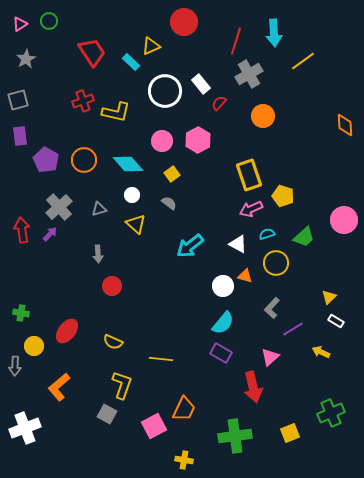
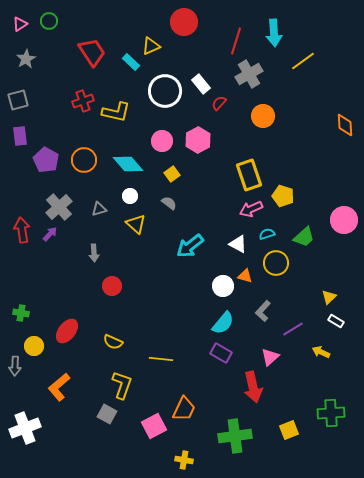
white circle at (132, 195): moved 2 px left, 1 px down
gray arrow at (98, 254): moved 4 px left, 1 px up
gray L-shape at (272, 308): moved 9 px left, 3 px down
green cross at (331, 413): rotated 20 degrees clockwise
yellow square at (290, 433): moved 1 px left, 3 px up
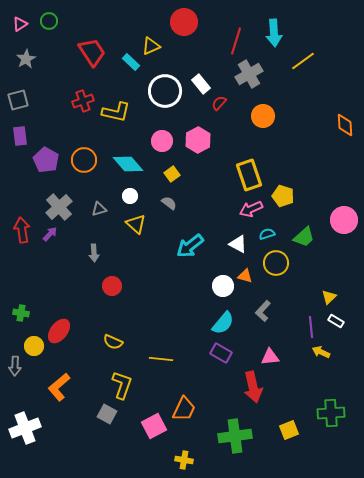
purple line at (293, 329): moved 18 px right, 2 px up; rotated 65 degrees counterclockwise
red ellipse at (67, 331): moved 8 px left
pink triangle at (270, 357): rotated 36 degrees clockwise
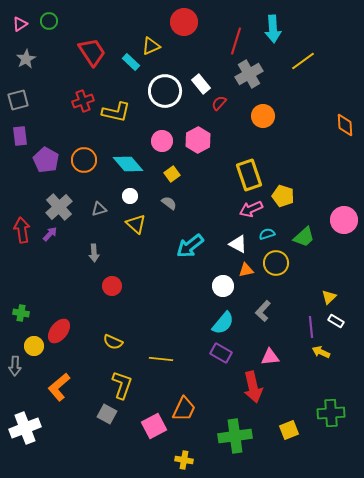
cyan arrow at (274, 33): moved 1 px left, 4 px up
orange triangle at (245, 276): moved 1 px right, 6 px up; rotated 28 degrees counterclockwise
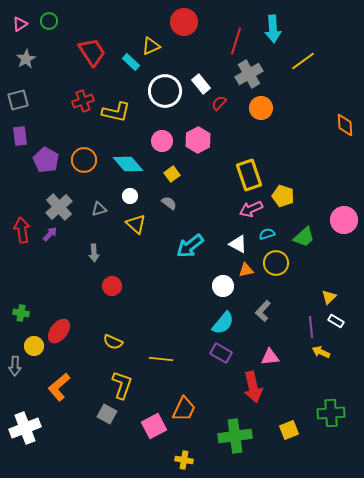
orange circle at (263, 116): moved 2 px left, 8 px up
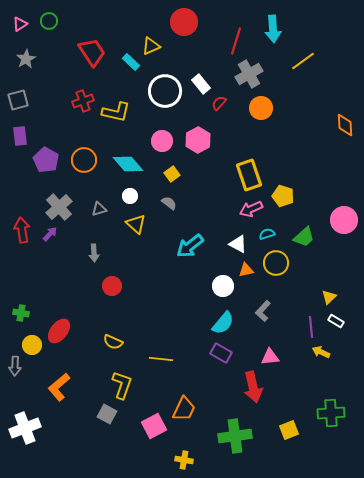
yellow circle at (34, 346): moved 2 px left, 1 px up
